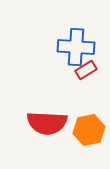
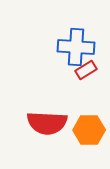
orange hexagon: rotated 12 degrees clockwise
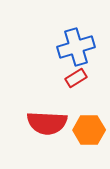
blue cross: rotated 21 degrees counterclockwise
red rectangle: moved 10 px left, 8 px down
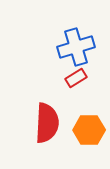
red semicircle: rotated 90 degrees counterclockwise
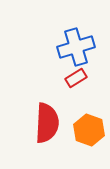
orange hexagon: rotated 20 degrees clockwise
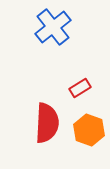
blue cross: moved 23 px left, 20 px up; rotated 21 degrees counterclockwise
red rectangle: moved 4 px right, 10 px down
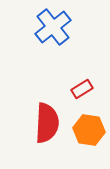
red rectangle: moved 2 px right, 1 px down
orange hexagon: rotated 12 degrees counterclockwise
